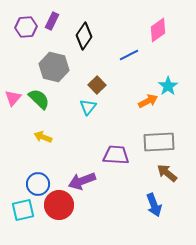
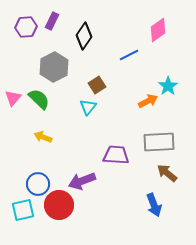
gray hexagon: rotated 20 degrees clockwise
brown square: rotated 12 degrees clockwise
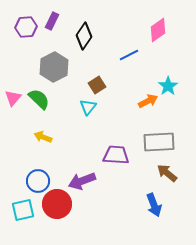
blue circle: moved 3 px up
red circle: moved 2 px left, 1 px up
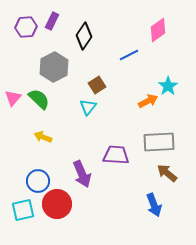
purple arrow: moved 7 px up; rotated 92 degrees counterclockwise
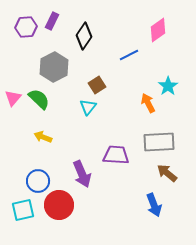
orange arrow: moved 2 px down; rotated 90 degrees counterclockwise
red circle: moved 2 px right, 1 px down
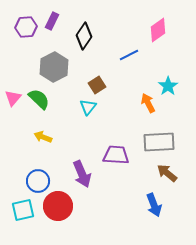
red circle: moved 1 px left, 1 px down
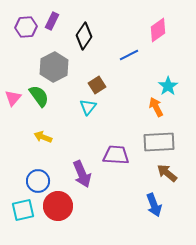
green semicircle: moved 3 px up; rotated 10 degrees clockwise
orange arrow: moved 8 px right, 4 px down
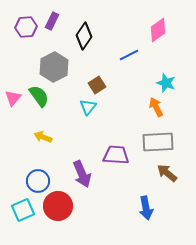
cyan star: moved 2 px left, 3 px up; rotated 18 degrees counterclockwise
gray rectangle: moved 1 px left
blue arrow: moved 8 px left, 3 px down; rotated 10 degrees clockwise
cyan square: rotated 10 degrees counterclockwise
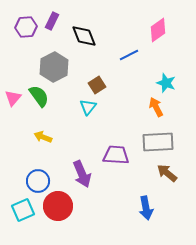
black diamond: rotated 56 degrees counterclockwise
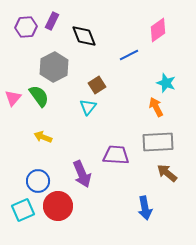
blue arrow: moved 1 px left
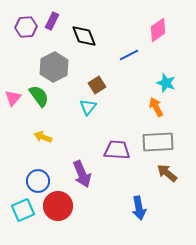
purple trapezoid: moved 1 px right, 5 px up
blue arrow: moved 6 px left
